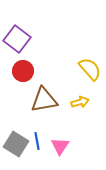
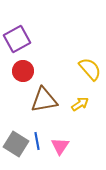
purple square: rotated 24 degrees clockwise
yellow arrow: moved 2 px down; rotated 18 degrees counterclockwise
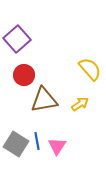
purple square: rotated 12 degrees counterclockwise
red circle: moved 1 px right, 4 px down
pink triangle: moved 3 px left
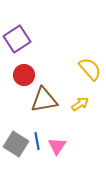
purple square: rotated 8 degrees clockwise
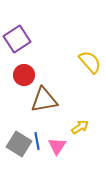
yellow semicircle: moved 7 px up
yellow arrow: moved 23 px down
gray square: moved 3 px right
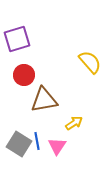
purple square: rotated 16 degrees clockwise
yellow arrow: moved 6 px left, 4 px up
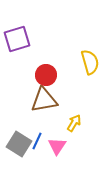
yellow semicircle: rotated 25 degrees clockwise
red circle: moved 22 px right
yellow arrow: rotated 24 degrees counterclockwise
blue line: rotated 36 degrees clockwise
